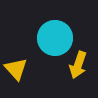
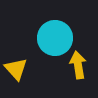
yellow arrow: rotated 152 degrees clockwise
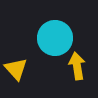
yellow arrow: moved 1 px left, 1 px down
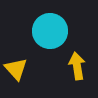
cyan circle: moved 5 px left, 7 px up
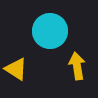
yellow triangle: rotated 15 degrees counterclockwise
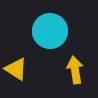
yellow arrow: moved 2 px left, 4 px down
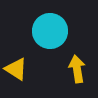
yellow arrow: moved 2 px right, 1 px up
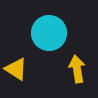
cyan circle: moved 1 px left, 2 px down
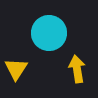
yellow triangle: rotated 30 degrees clockwise
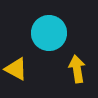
yellow triangle: rotated 35 degrees counterclockwise
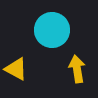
cyan circle: moved 3 px right, 3 px up
